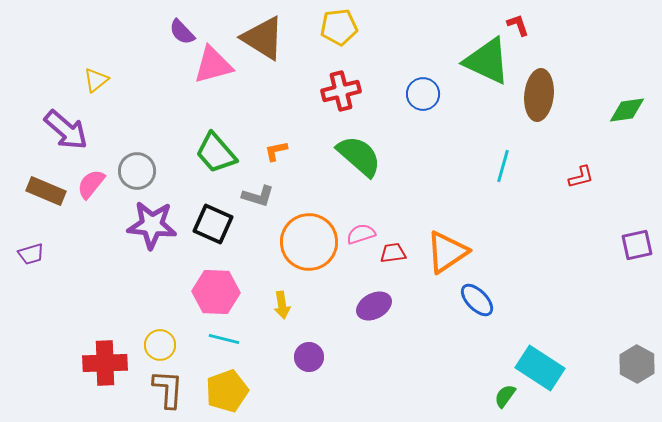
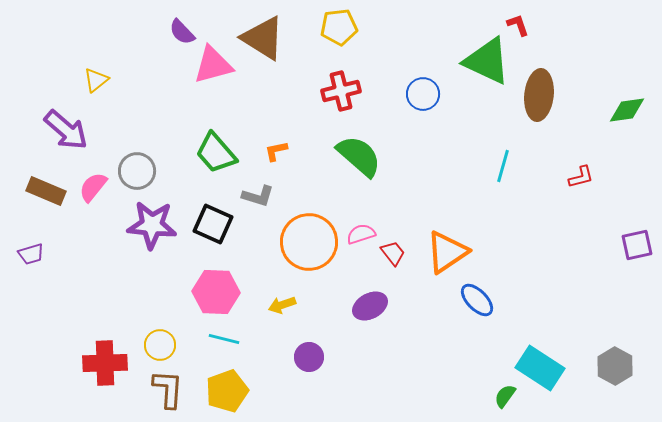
pink semicircle at (91, 184): moved 2 px right, 3 px down
red trapezoid at (393, 253): rotated 60 degrees clockwise
yellow arrow at (282, 305): rotated 80 degrees clockwise
purple ellipse at (374, 306): moved 4 px left
gray hexagon at (637, 364): moved 22 px left, 2 px down
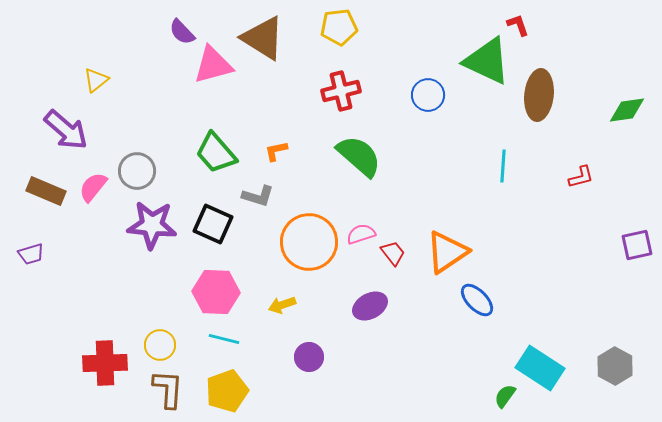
blue circle at (423, 94): moved 5 px right, 1 px down
cyan line at (503, 166): rotated 12 degrees counterclockwise
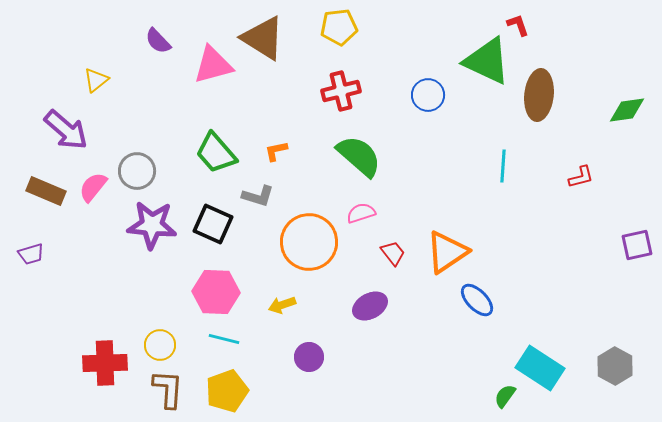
purple semicircle at (182, 32): moved 24 px left, 9 px down
pink semicircle at (361, 234): moved 21 px up
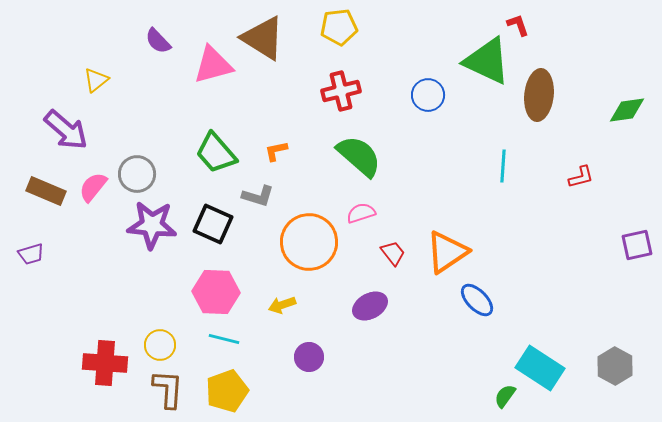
gray circle at (137, 171): moved 3 px down
red cross at (105, 363): rotated 6 degrees clockwise
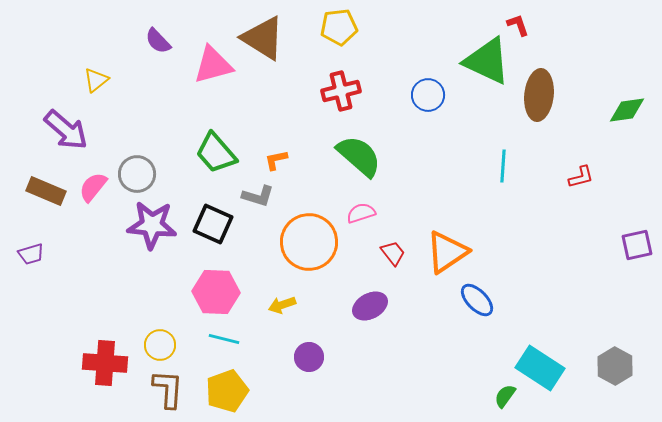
orange L-shape at (276, 151): moved 9 px down
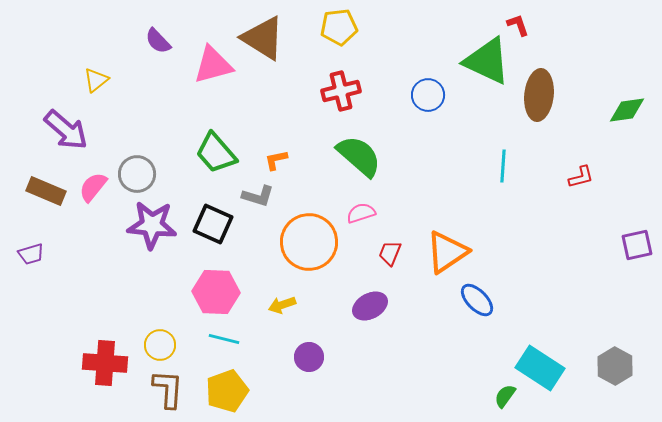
red trapezoid at (393, 253): moved 3 px left; rotated 120 degrees counterclockwise
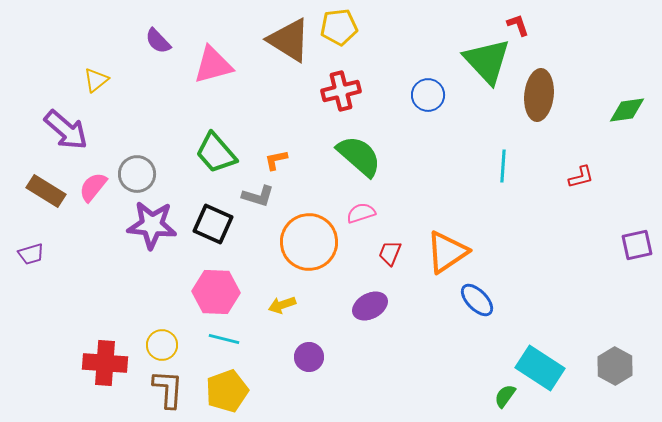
brown triangle at (263, 38): moved 26 px right, 2 px down
green triangle at (487, 61): rotated 22 degrees clockwise
brown rectangle at (46, 191): rotated 9 degrees clockwise
yellow circle at (160, 345): moved 2 px right
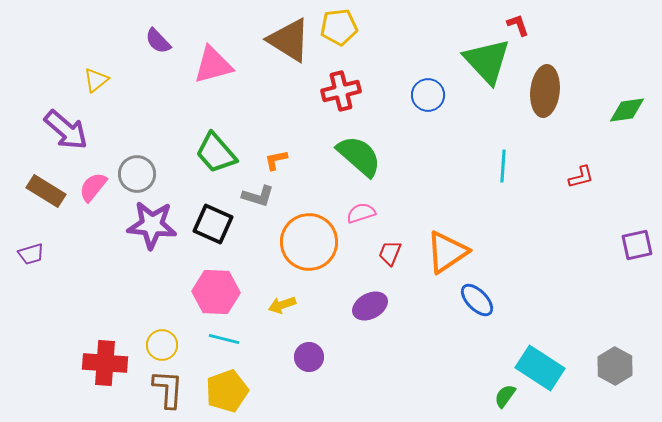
brown ellipse at (539, 95): moved 6 px right, 4 px up
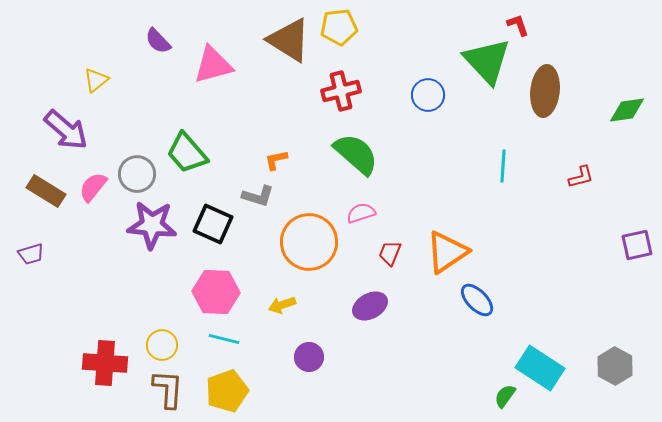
green trapezoid at (216, 153): moved 29 px left
green semicircle at (359, 156): moved 3 px left, 2 px up
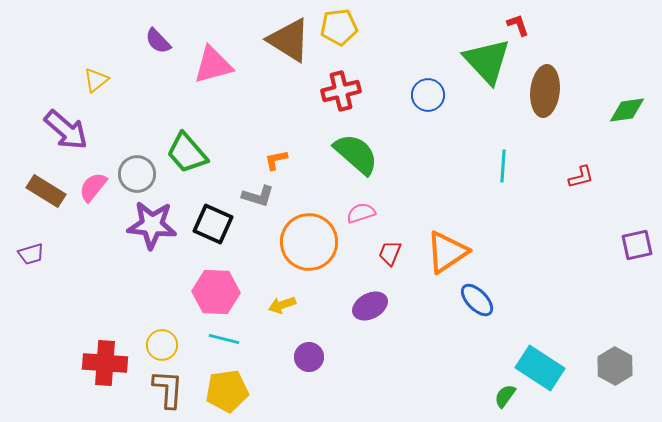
yellow pentagon at (227, 391): rotated 12 degrees clockwise
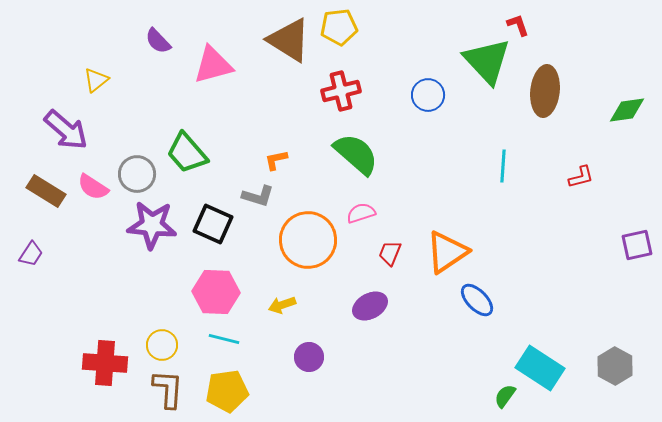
pink semicircle at (93, 187): rotated 96 degrees counterclockwise
orange circle at (309, 242): moved 1 px left, 2 px up
purple trapezoid at (31, 254): rotated 40 degrees counterclockwise
